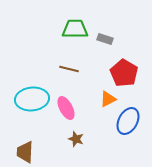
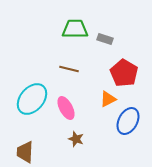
cyan ellipse: rotated 44 degrees counterclockwise
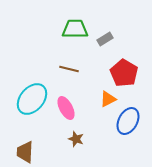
gray rectangle: rotated 49 degrees counterclockwise
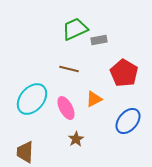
green trapezoid: rotated 24 degrees counterclockwise
gray rectangle: moved 6 px left, 1 px down; rotated 21 degrees clockwise
orange triangle: moved 14 px left
blue ellipse: rotated 12 degrees clockwise
brown star: rotated 21 degrees clockwise
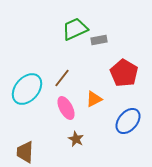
brown line: moved 7 px left, 9 px down; rotated 66 degrees counterclockwise
cyan ellipse: moved 5 px left, 10 px up
brown star: rotated 14 degrees counterclockwise
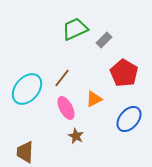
gray rectangle: moved 5 px right; rotated 35 degrees counterclockwise
blue ellipse: moved 1 px right, 2 px up
brown star: moved 3 px up
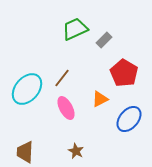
orange triangle: moved 6 px right
brown star: moved 15 px down
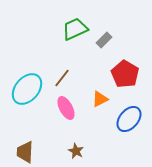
red pentagon: moved 1 px right, 1 px down
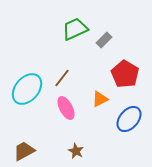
brown trapezoid: moved 1 px left, 1 px up; rotated 60 degrees clockwise
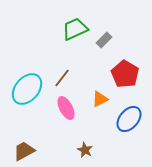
brown star: moved 9 px right, 1 px up
